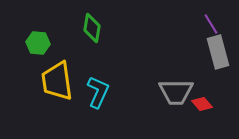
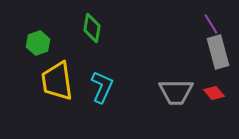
green hexagon: rotated 25 degrees counterclockwise
cyan L-shape: moved 4 px right, 5 px up
red diamond: moved 12 px right, 11 px up
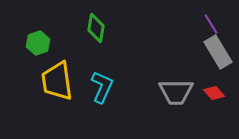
green diamond: moved 4 px right
gray rectangle: rotated 16 degrees counterclockwise
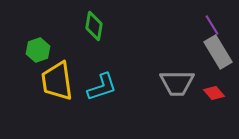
purple line: moved 1 px right, 1 px down
green diamond: moved 2 px left, 2 px up
green hexagon: moved 7 px down
cyan L-shape: rotated 48 degrees clockwise
gray trapezoid: moved 1 px right, 9 px up
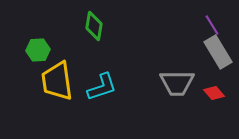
green hexagon: rotated 15 degrees clockwise
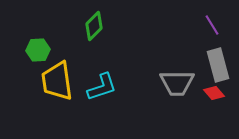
green diamond: rotated 36 degrees clockwise
gray rectangle: moved 13 px down; rotated 16 degrees clockwise
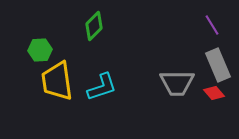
green hexagon: moved 2 px right
gray rectangle: rotated 8 degrees counterclockwise
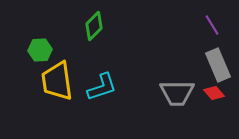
gray trapezoid: moved 10 px down
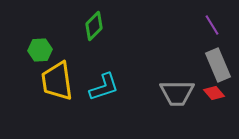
cyan L-shape: moved 2 px right
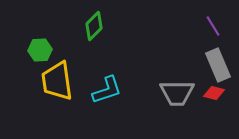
purple line: moved 1 px right, 1 px down
cyan L-shape: moved 3 px right, 3 px down
red diamond: rotated 35 degrees counterclockwise
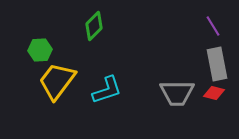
gray rectangle: moved 1 px left, 1 px up; rotated 12 degrees clockwise
yellow trapezoid: rotated 45 degrees clockwise
